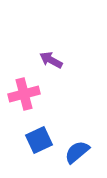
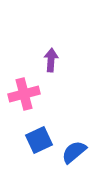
purple arrow: rotated 65 degrees clockwise
blue semicircle: moved 3 px left
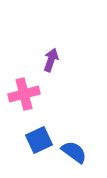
purple arrow: rotated 15 degrees clockwise
blue semicircle: rotated 76 degrees clockwise
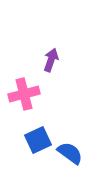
blue square: moved 1 px left
blue semicircle: moved 4 px left, 1 px down
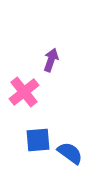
pink cross: moved 2 px up; rotated 24 degrees counterclockwise
blue square: rotated 20 degrees clockwise
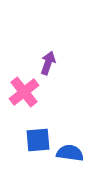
purple arrow: moved 3 px left, 3 px down
blue semicircle: rotated 28 degrees counterclockwise
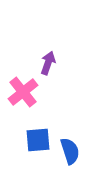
pink cross: moved 1 px left
blue semicircle: moved 2 px up; rotated 64 degrees clockwise
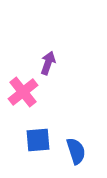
blue semicircle: moved 6 px right
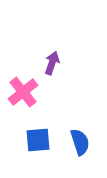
purple arrow: moved 4 px right
blue semicircle: moved 4 px right, 9 px up
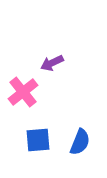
purple arrow: rotated 135 degrees counterclockwise
blue semicircle: rotated 40 degrees clockwise
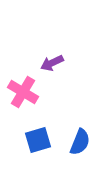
pink cross: rotated 20 degrees counterclockwise
blue square: rotated 12 degrees counterclockwise
